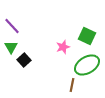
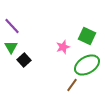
brown line: rotated 24 degrees clockwise
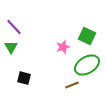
purple line: moved 2 px right, 1 px down
black square: moved 18 px down; rotated 32 degrees counterclockwise
brown line: rotated 32 degrees clockwise
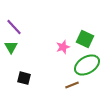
green square: moved 2 px left, 3 px down
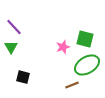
green square: rotated 12 degrees counterclockwise
black square: moved 1 px left, 1 px up
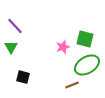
purple line: moved 1 px right, 1 px up
